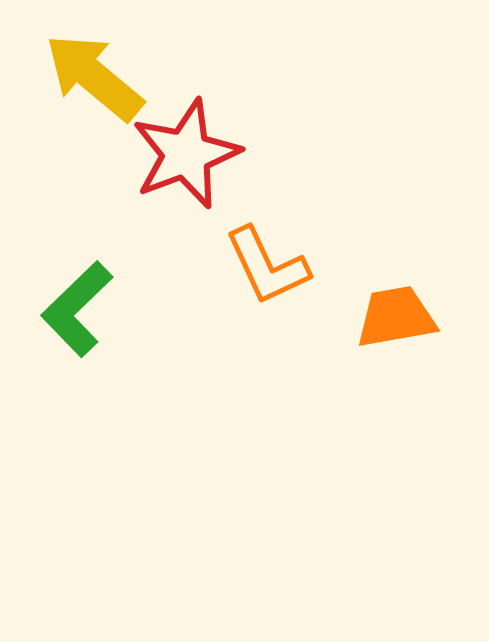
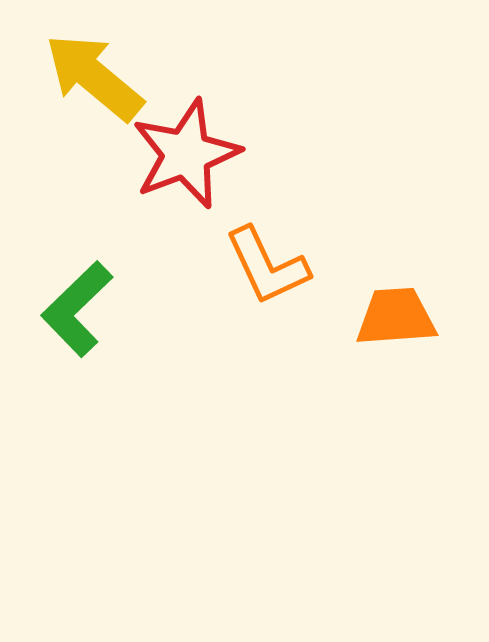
orange trapezoid: rotated 6 degrees clockwise
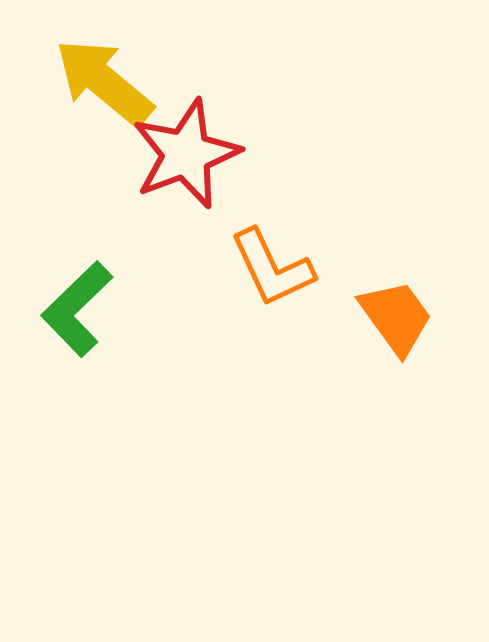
yellow arrow: moved 10 px right, 5 px down
orange L-shape: moved 5 px right, 2 px down
orange trapezoid: rotated 58 degrees clockwise
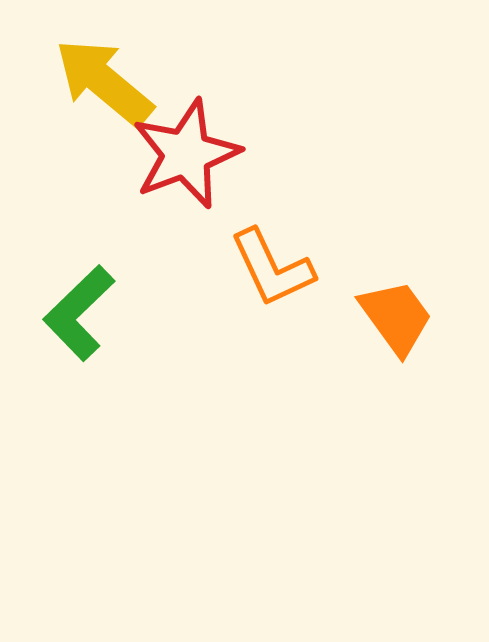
green L-shape: moved 2 px right, 4 px down
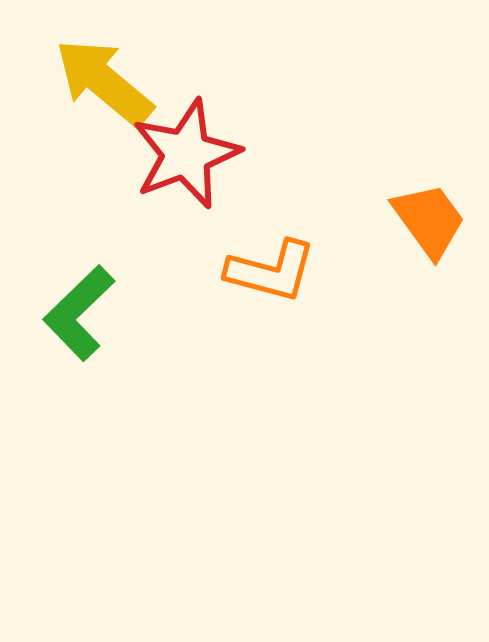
orange L-shape: moved 1 px left, 3 px down; rotated 50 degrees counterclockwise
orange trapezoid: moved 33 px right, 97 px up
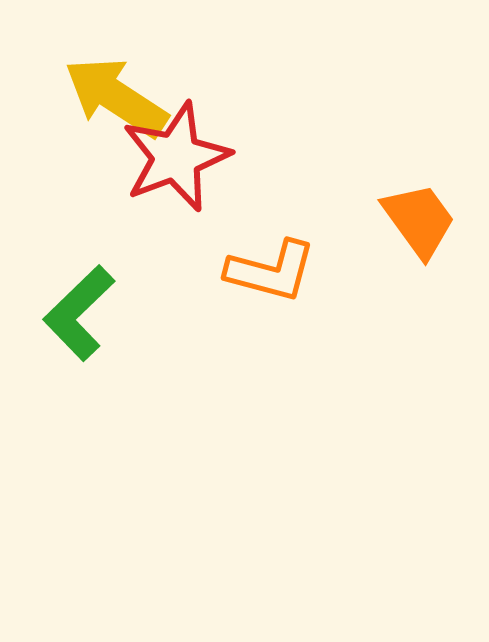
yellow arrow: moved 12 px right, 15 px down; rotated 7 degrees counterclockwise
red star: moved 10 px left, 3 px down
orange trapezoid: moved 10 px left
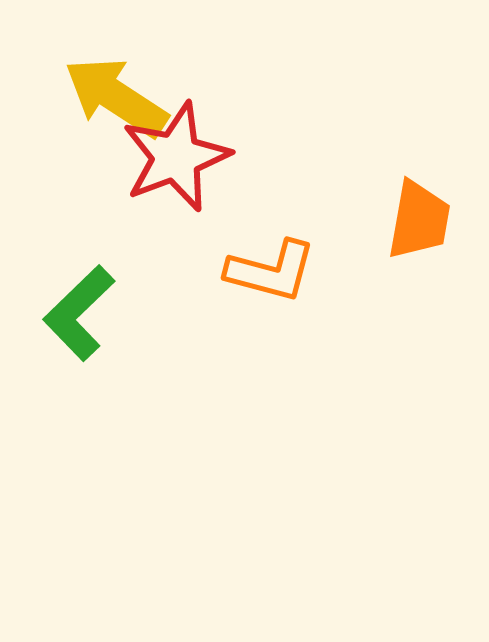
orange trapezoid: rotated 46 degrees clockwise
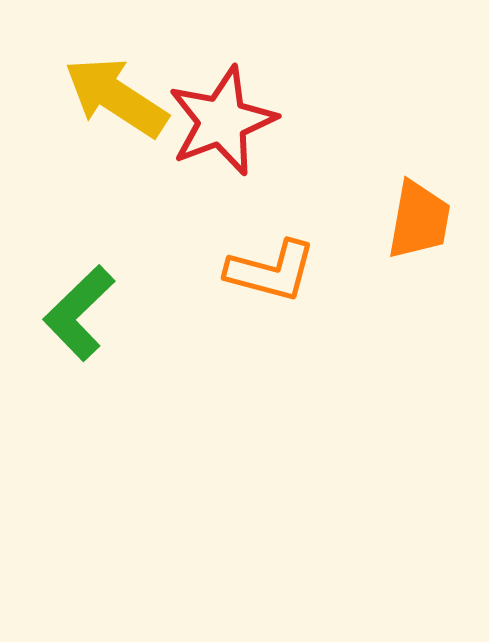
red star: moved 46 px right, 36 px up
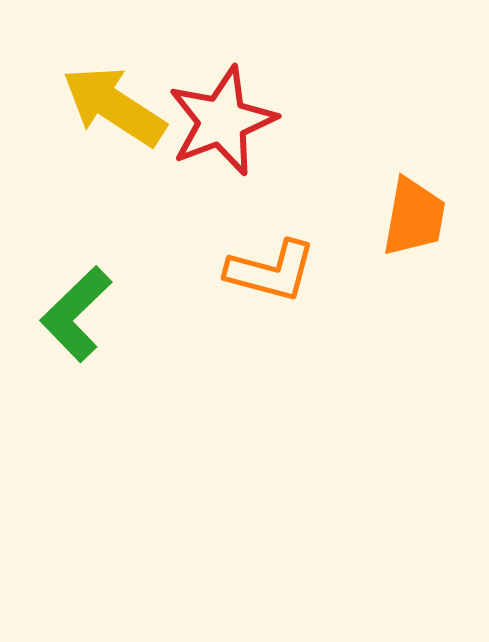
yellow arrow: moved 2 px left, 9 px down
orange trapezoid: moved 5 px left, 3 px up
green L-shape: moved 3 px left, 1 px down
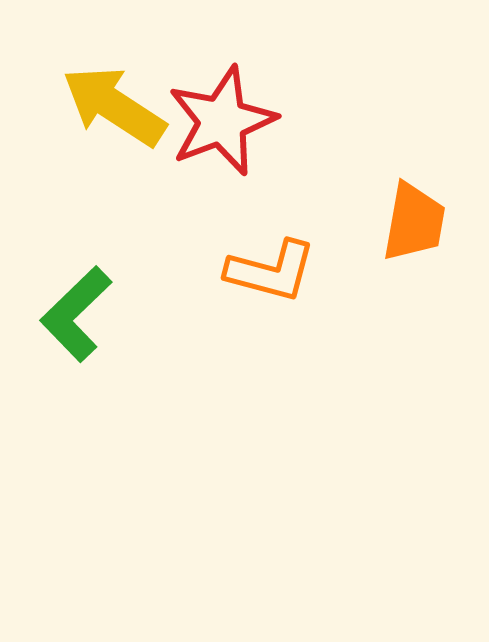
orange trapezoid: moved 5 px down
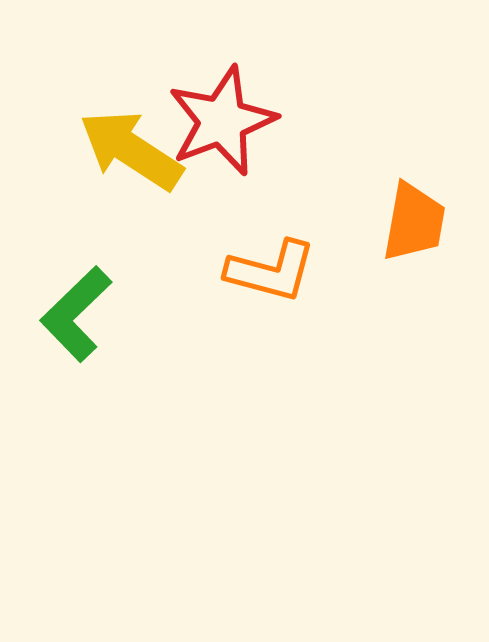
yellow arrow: moved 17 px right, 44 px down
